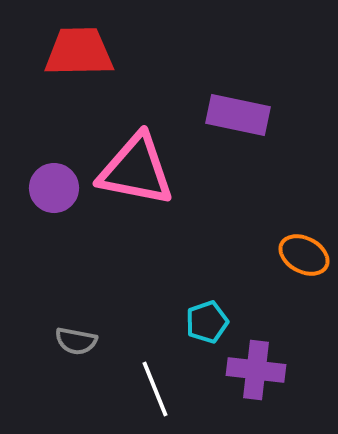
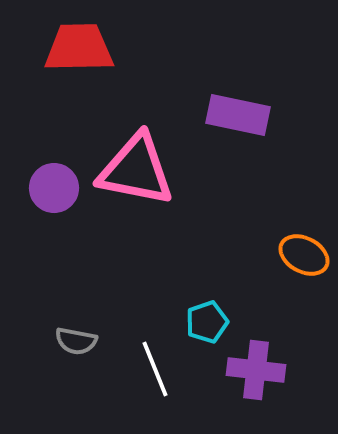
red trapezoid: moved 4 px up
white line: moved 20 px up
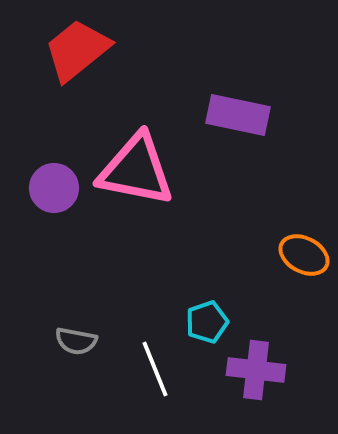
red trapezoid: moved 2 px left, 2 px down; rotated 38 degrees counterclockwise
